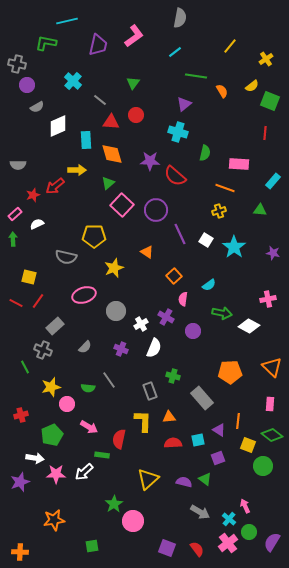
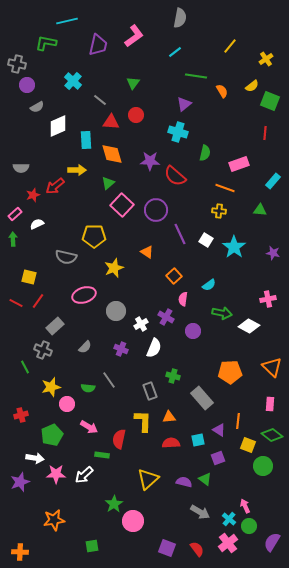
pink rectangle at (239, 164): rotated 24 degrees counterclockwise
gray semicircle at (18, 165): moved 3 px right, 3 px down
yellow cross at (219, 211): rotated 24 degrees clockwise
red semicircle at (173, 443): moved 2 px left
white arrow at (84, 472): moved 3 px down
green circle at (249, 532): moved 6 px up
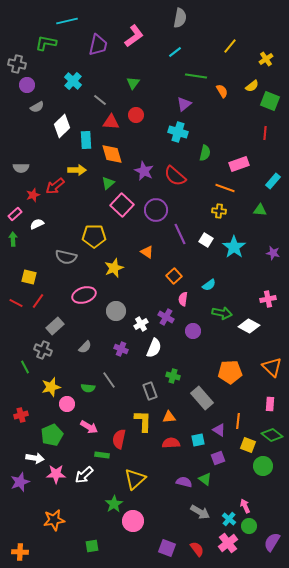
white diamond at (58, 126): moved 4 px right; rotated 20 degrees counterclockwise
purple star at (150, 161): moved 6 px left, 10 px down; rotated 24 degrees clockwise
yellow triangle at (148, 479): moved 13 px left
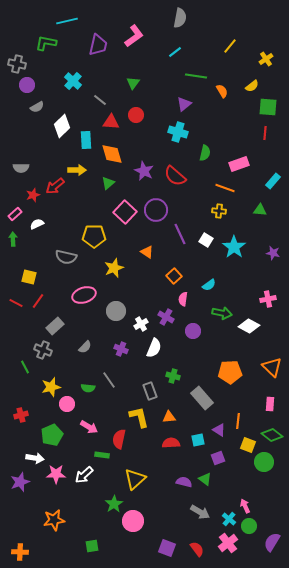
green square at (270, 101): moved 2 px left, 6 px down; rotated 18 degrees counterclockwise
pink square at (122, 205): moved 3 px right, 7 px down
yellow L-shape at (143, 421): moved 4 px left, 4 px up; rotated 15 degrees counterclockwise
green circle at (263, 466): moved 1 px right, 4 px up
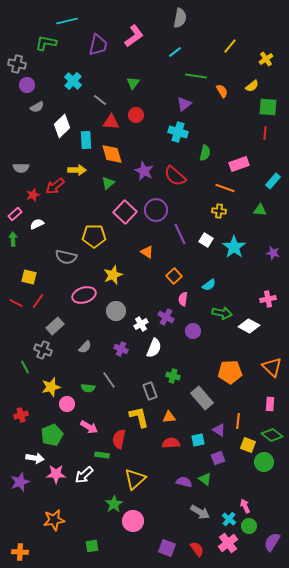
yellow star at (114, 268): moved 1 px left, 7 px down
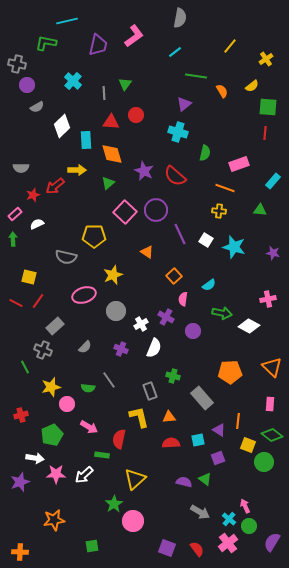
green triangle at (133, 83): moved 8 px left, 1 px down
gray line at (100, 100): moved 4 px right, 7 px up; rotated 48 degrees clockwise
cyan star at (234, 247): rotated 20 degrees counterclockwise
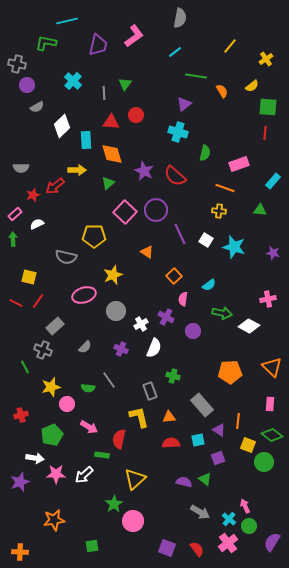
gray rectangle at (202, 398): moved 7 px down
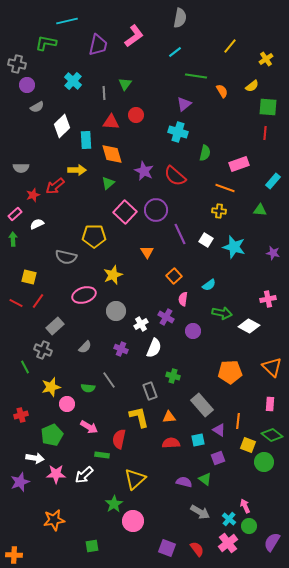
orange triangle at (147, 252): rotated 24 degrees clockwise
orange cross at (20, 552): moved 6 px left, 3 px down
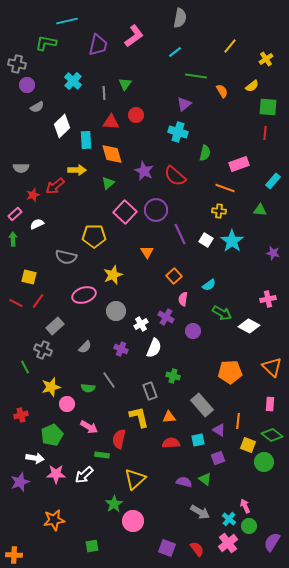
cyan star at (234, 247): moved 2 px left, 6 px up; rotated 20 degrees clockwise
green arrow at (222, 313): rotated 18 degrees clockwise
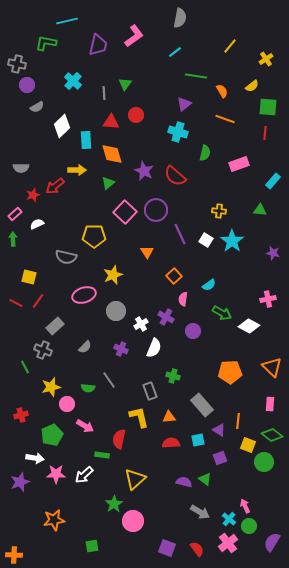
orange line at (225, 188): moved 69 px up
pink arrow at (89, 427): moved 4 px left, 1 px up
purple square at (218, 458): moved 2 px right
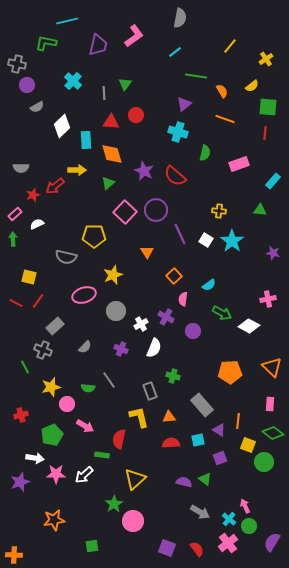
green diamond at (272, 435): moved 1 px right, 2 px up
